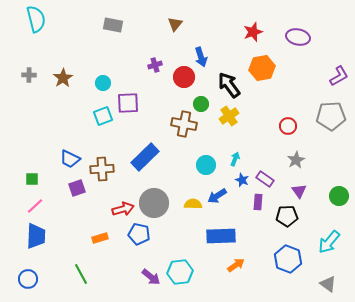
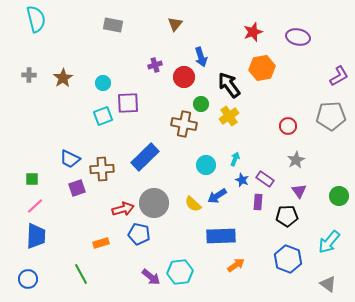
yellow semicircle at (193, 204): rotated 138 degrees counterclockwise
orange rectangle at (100, 238): moved 1 px right, 5 px down
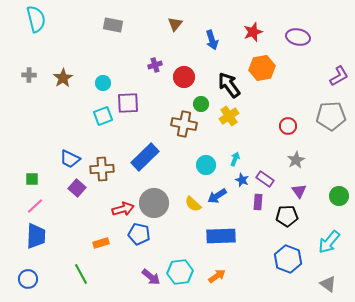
blue arrow at (201, 57): moved 11 px right, 17 px up
purple square at (77, 188): rotated 30 degrees counterclockwise
orange arrow at (236, 265): moved 19 px left, 11 px down
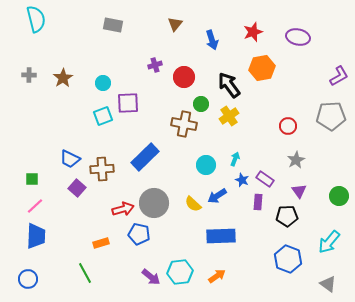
green line at (81, 274): moved 4 px right, 1 px up
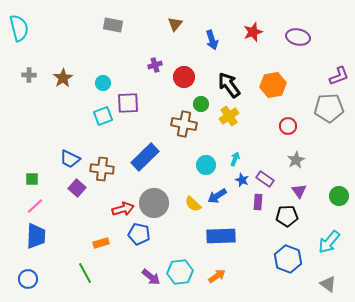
cyan semicircle at (36, 19): moved 17 px left, 9 px down
orange hexagon at (262, 68): moved 11 px right, 17 px down
purple L-shape at (339, 76): rotated 10 degrees clockwise
gray pentagon at (331, 116): moved 2 px left, 8 px up
brown cross at (102, 169): rotated 10 degrees clockwise
